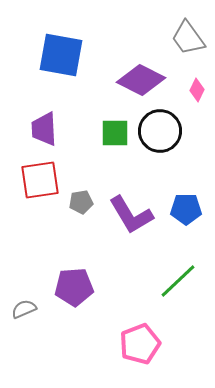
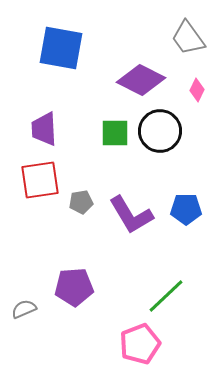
blue square: moved 7 px up
green line: moved 12 px left, 15 px down
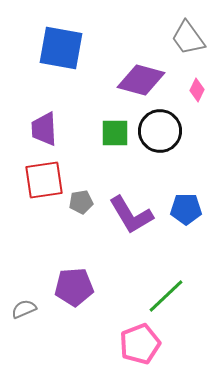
purple diamond: rotated 12 degrees counterclockwise
red square: moved 4 px right
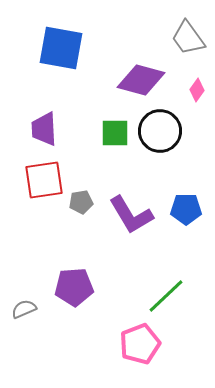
pink diamond: rotated 10 degrees clockwise
